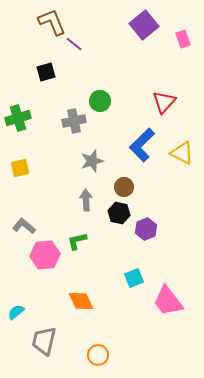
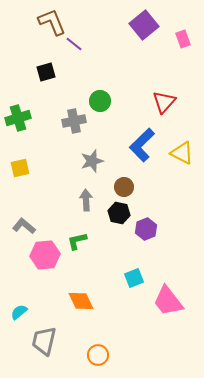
cyan semicircle: moved 3 px right
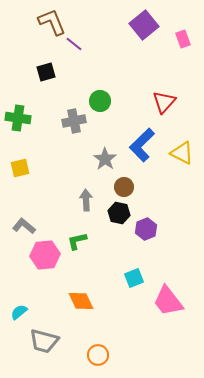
green cross: rotated 25 degrees clockwise
gray star: moved 13 px right, 2 px up; rotated 20 degrees counterclockwise
gray trapezoid: rotated 88 degrees counterclockwise
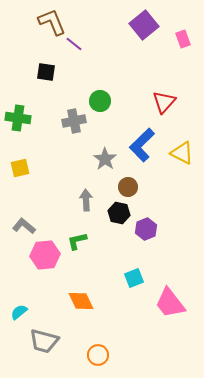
black square: rotated 24 degrees clockwise
brown circle: moved 4 px right
pink trapezoid: moved 2 px right, 2 px down
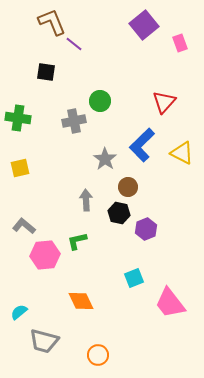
pink rectangle: moved 3 px left, 4 px down
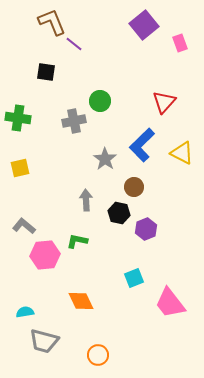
brown circle: moved 6 px right
green L-shape: rotated 25 degrees clockwise
cyan semicircle: moved 6 px right; rotated 30 degrees clockwise
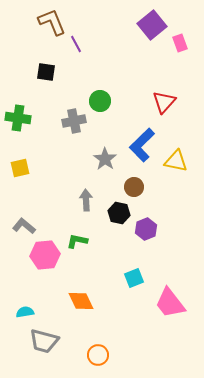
purple square: moved 8 px right
purple line: moved 2 px right; rotated 24 degrees clockwise
yellow triangle: moved 6 px left, 8 px down; rotated 15 degrees counterclockwise
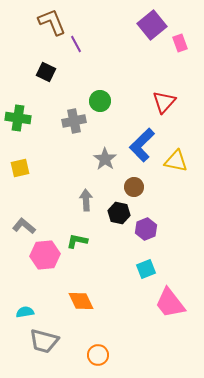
black square: rotated 18 degrees clockwise
cyan square: moved 12 px right, 9 px up
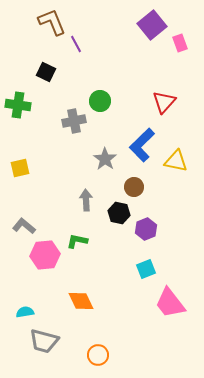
green cross: moved 13 px up
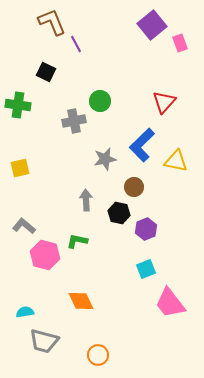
gray star: rotated 25 degrees clockwise
pink hexagon: rotated 20 degrees clockwise
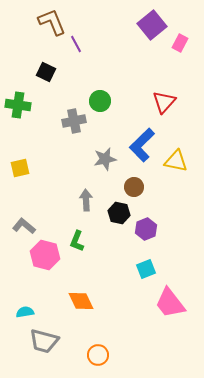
pink rectangle: rotated 48 degrees clockwise
green L-shape: rotated 80 degrees counterclockwise
